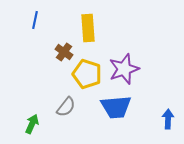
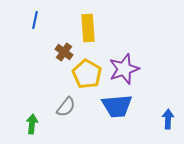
yellow pentagon: rotated 12 degrees clockwise
blue trapezoid: moved 1 px right, 1 px up
green arrow: rotated 18 degrees counterclockwise
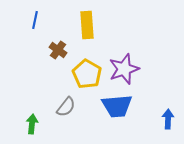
yellow rectangle: moved 1 px left, 3 px up
brown cross: moved 6 px left, 2 px up
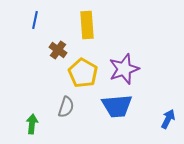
yellow pentagon: moved 4 px left, 1 px up
gray semicircle: rotated 20 degrees counterclockwise
blue arrow: rotated 24 degrees clockwise
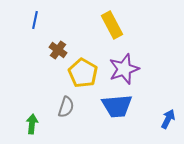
yellow rectangle: moved 25 px right; rotated 24 degrees counterclockwise
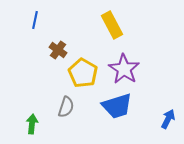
purple star: rotated 20 degrees counterclockwise
blue trapezoid: rotated 12 degrees counterclockwise
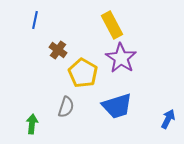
purple star: moved 3 px left, 11 px up
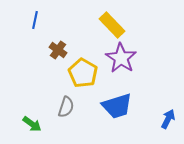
yellow rectangle: rotated 16 degrees counterclockwise
green arrow: rotated 120 degrees clockwise
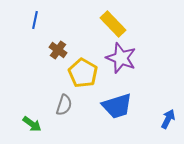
yellow rectangle: moved 1 px right, 1 px up
purple star: rotated 12 degrees counterclockwise
gray semicircle: moved 2 px left, 2 px up
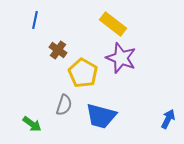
yellow rectangle: rotated 8 degrees counterclockwise
blue trapezoid: moved 16 px left, 10 px down; rotated 32 degrees clockwise
